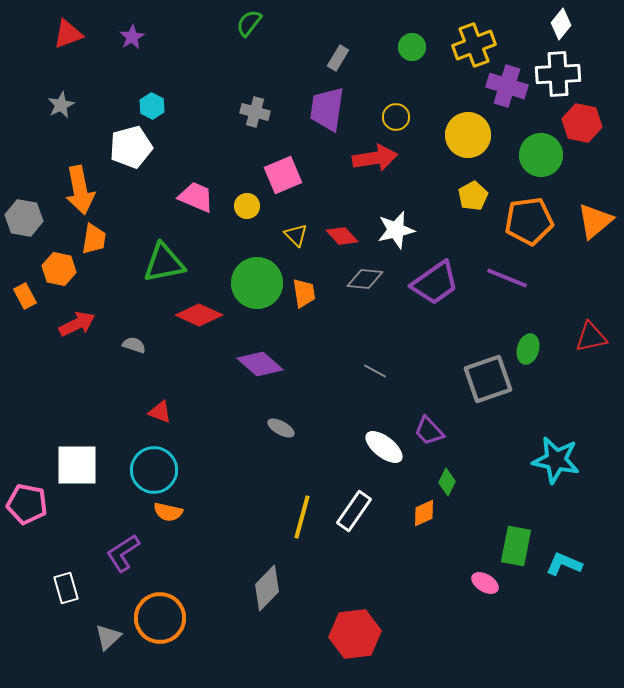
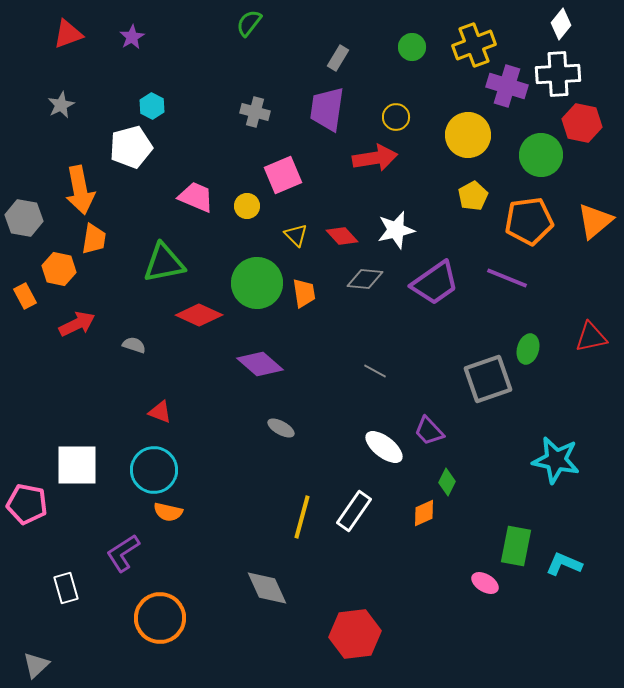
gray diamond at (267, 588): rotated 69 degrees counterclockwise
gray triangle at (108, 637): moved 72 px left, 28 px down
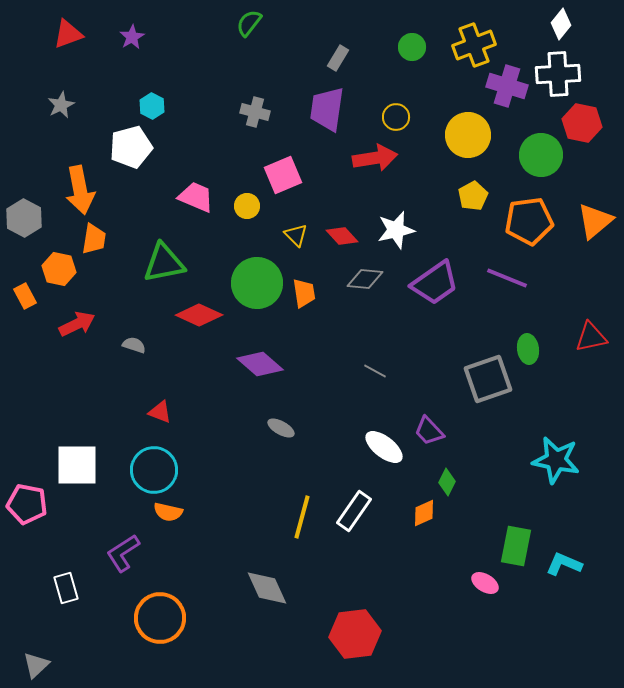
gray hexagon at (24, 218): rotated 18 degrees clockwise
green ellipse at (528, 349): rotated 24 degrees counterclockwise
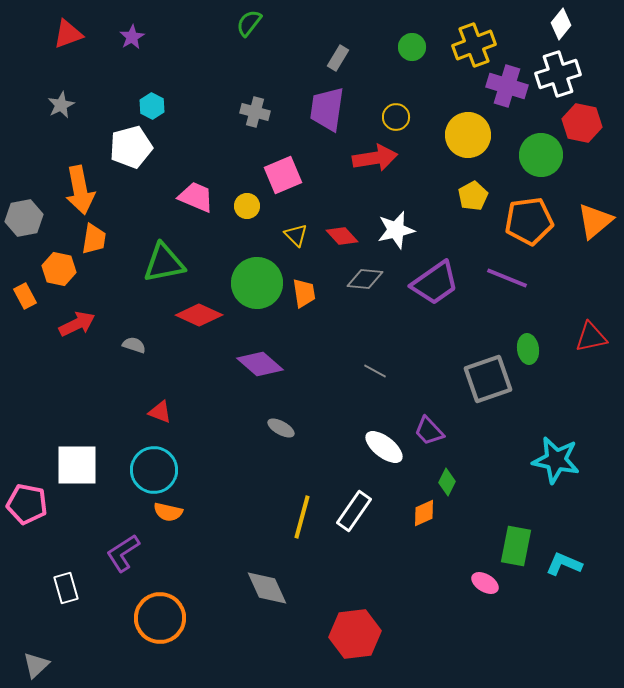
white cross at (558, 74): rotated 15 degrees counterclockwise
gray hexagon at (24, 218): rotated 21 degrees clockwise
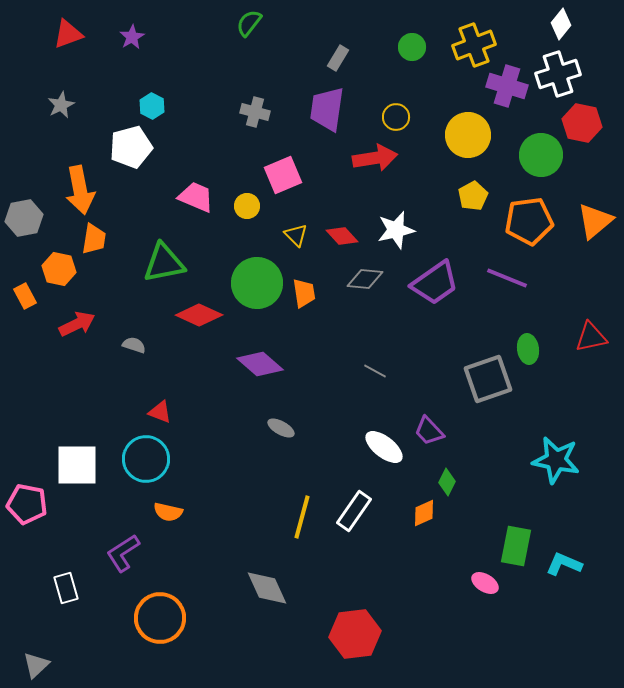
cyan circle at (154, 470): moved 8 px left, 11 px up
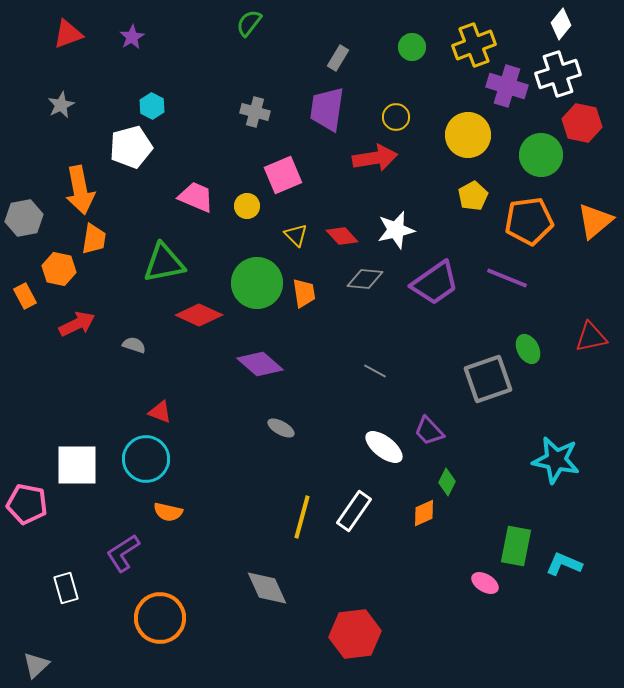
green ellipse at (528, 349): rotated 20 degrees counterclockwise
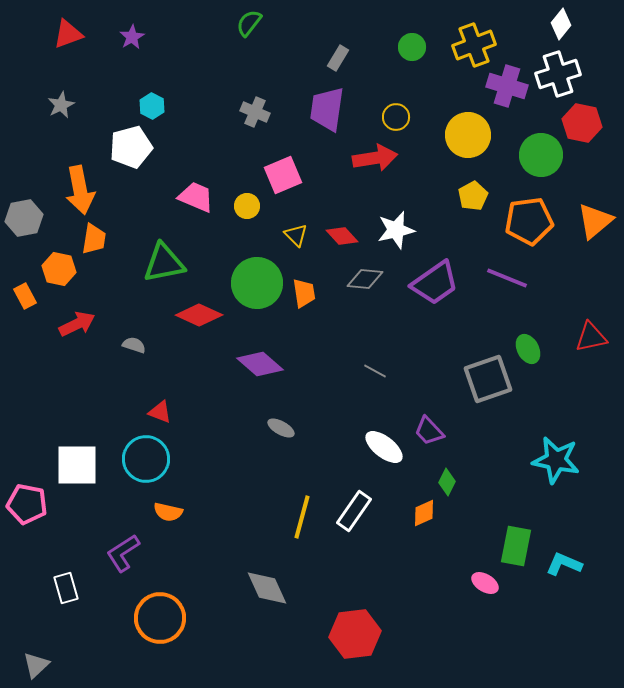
gray cross at (255, 112): rotated 8 degrees clockwise
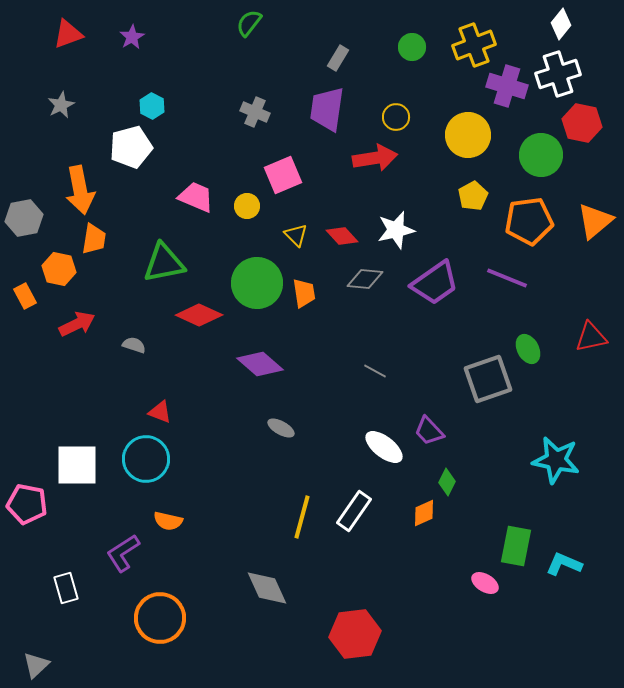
orange semicircle at (168, 512): moved 9 px down
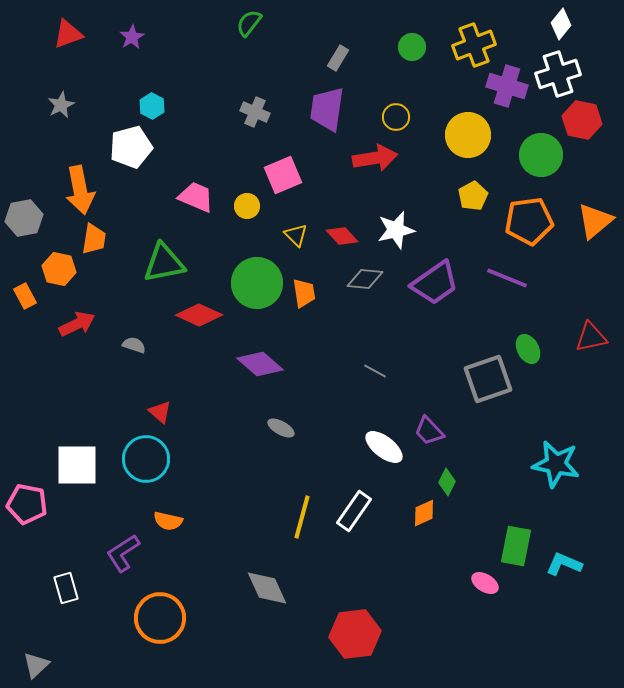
red hexagon at (582, 123): moved 3 px up
red triangle at (160, 412): rotated 20 degrees clockwise
cyan star at (556, 460): moved 4 px down
